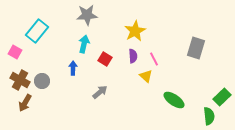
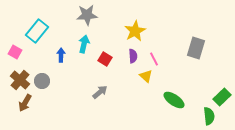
blue arrow: moved 12 px left, 13 px up
brown cross: rotated 12 degrees clockwise
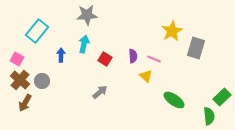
yellow star: moved 37 px right
pink square: moved 2 px right, 7 px down
pink line: rotated 40 degrees counterclockwise
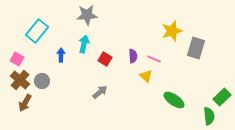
yellow star: rotated 10 degrees clockwise
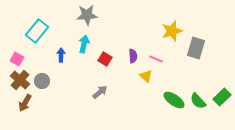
pink line: moved 2 px right
green semicircle: moved 11 px left, 15 px up; rotated 144 degrees clockwise
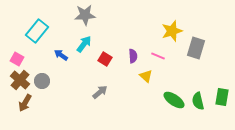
gray star: moved 2 px left
cyan arrow: rotated 24 degrees clockwise
blue arrow: rotated 56 degrees counterclockwise
pink line: moved 2 px right, 3 px up
green rectangle: rotated 36 degrees counterclockwise
green semicircle: rotated 30 degrees clockwise
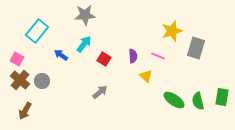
red square: moved 1 px left
brown arrow: moved 8 px down
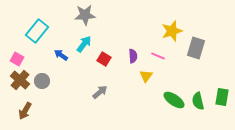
yellow triangle: rotated 24 degrees clockwise
